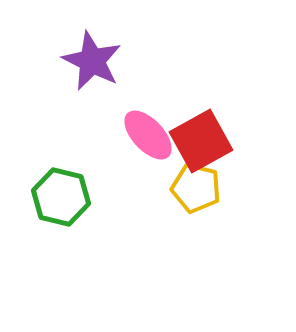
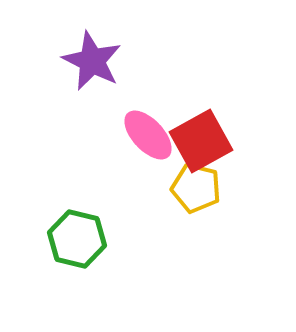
green hexagon: moved 16 px right, 42 px down
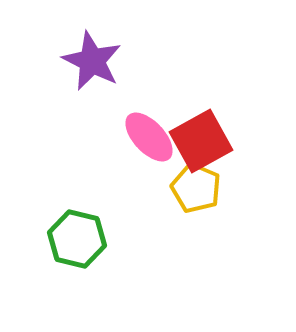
pink ellipse: moved 1 px right, 2 px down
yellow pentagon: rotated 9 degrees clockwise
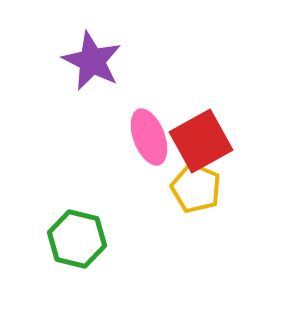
pink ellipse: rotated 22 degrees clockwise
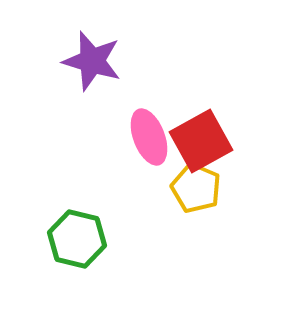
purple star: rotated 10 degrees counterclockwise
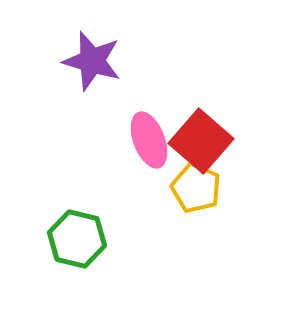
pink ellipse: moved 3 px down
red square: rotated 20 degrees counterclockwise
